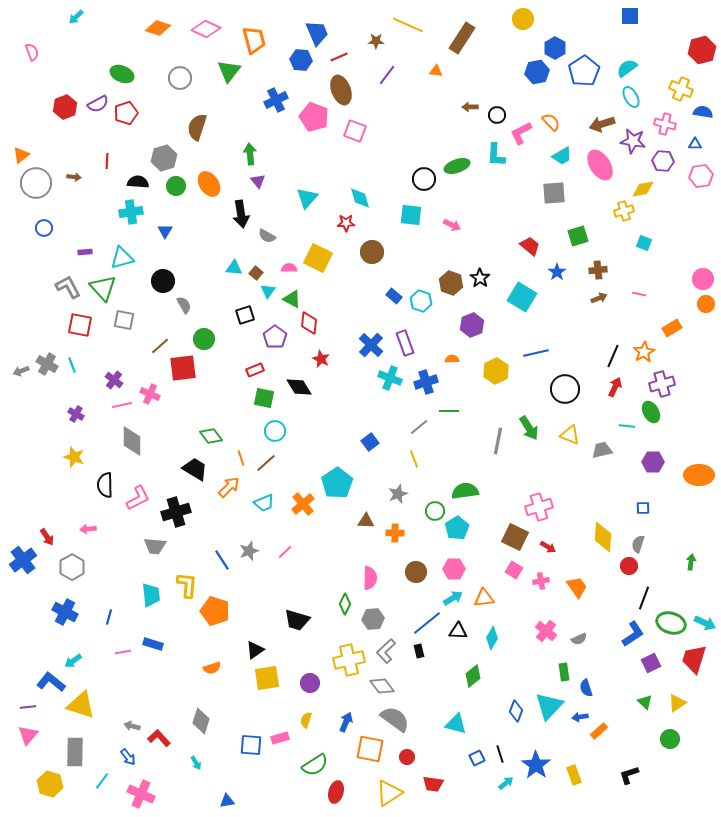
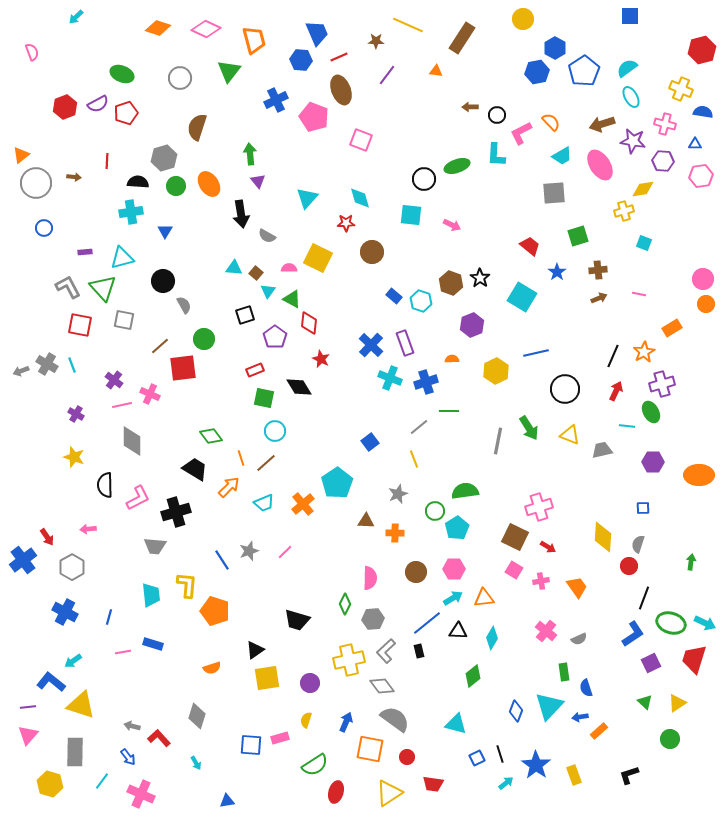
pink square at (355, 131): moved 6 px right, 9 px down
red arrow at (615, 387): moved 1 px right, 4 px down
gray diamond at (201, 721): moved 4 px left, 5 px up
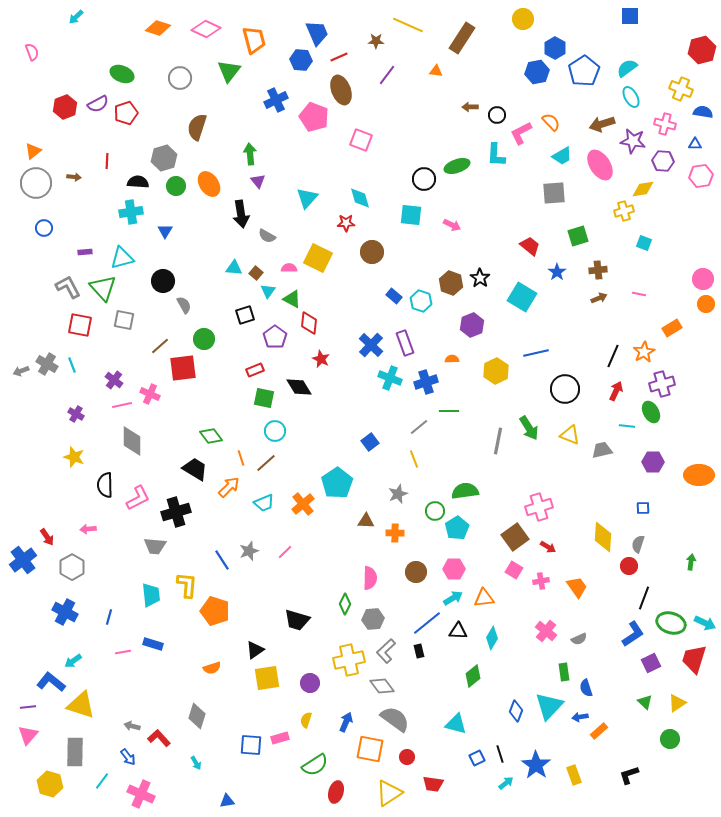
orange triangle at (21, 155): moved 12 px right, 4 px up
brown square at (515, 537): rotated 28 degrees clockwise
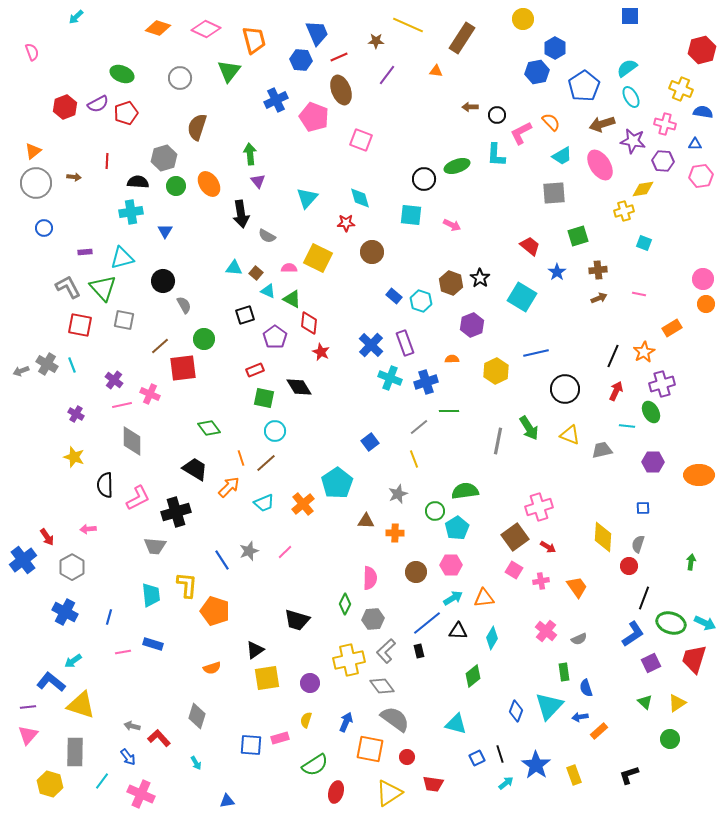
blue pentagon at (584, 71): moved 15 px down
cyan triangle at (268, 291): rotated 42 degrees counterclockwise
red star at (321, 359): moved 7 px up
green diamond at (211, 436): moved 2 px left, 8 px up
pink hexagon at (454, 569): moved 3 px left, 4 px up
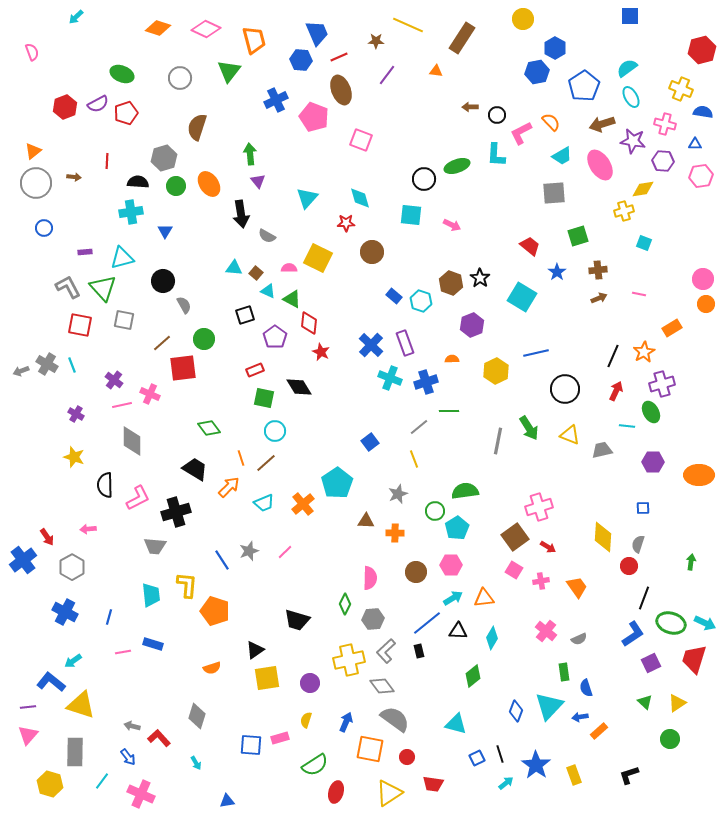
brown line at (160, 346): moved 2 px right, 3 px up
